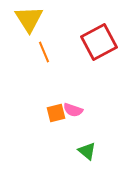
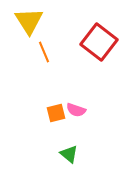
yellow triangle: moved 2 px down
red square: rotated 24 degrees counterclockwise
pink semicircle: moved 3 px right
green triangle: moved 18 px left, 3 px down
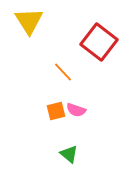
orange line: moved 19 px right, 20 px down; rotated 20 degrees counterclockwise
orange square: moved 2 px up
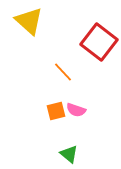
yellow triangle: rotated 16 degrees counterclockwise
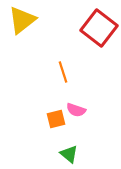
yellow triangle: moved 7 px left, 1 px up; rotated 40 degrees clockwise
red square: moved 14 px up
orange line: rotated 25 degrees clockwise
orange square: moved 8 px down
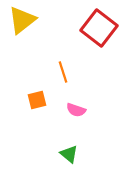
orange square: moved 19 px left, 19 px up
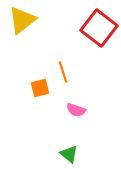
orange square: moved 3 px right, 12 px up
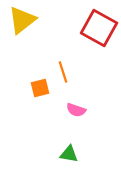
red square: rotated 9 degrees counterclockwise
green triangle: rotated 30 degrees counterclockwise
